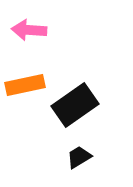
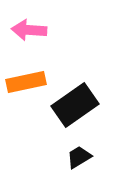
orange rectangle: moved 1 px right, 3 px up
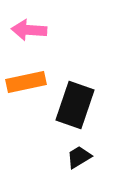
black rectangle: rotated 36 degrees counterclockwise
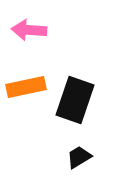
orange rectangle: moved 5 px down
black rectangle: moved 5 px up
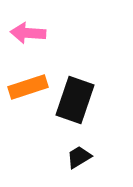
pink arrow: moved 1 px left, 3 px down
orange rectangle: moved 2 px right; rotated 6 degrees counterclockwise
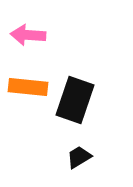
pink arrow: moved 2 px down
orange rectangle: rotated 24 degrees clockwise
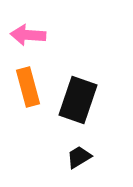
orange rectangle: rotated 69 degrees clockwise
black rectangle: moved 3 px right
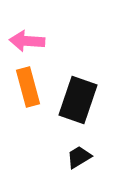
pink arrow: moved 1 px left, 6 px down
